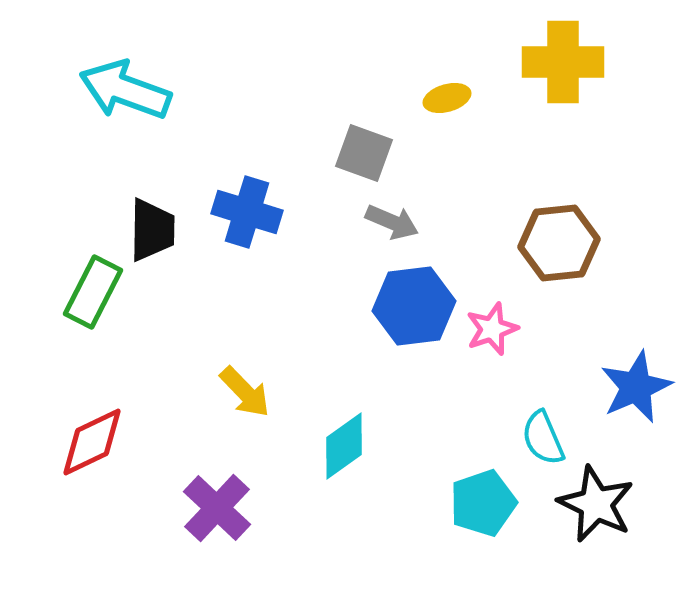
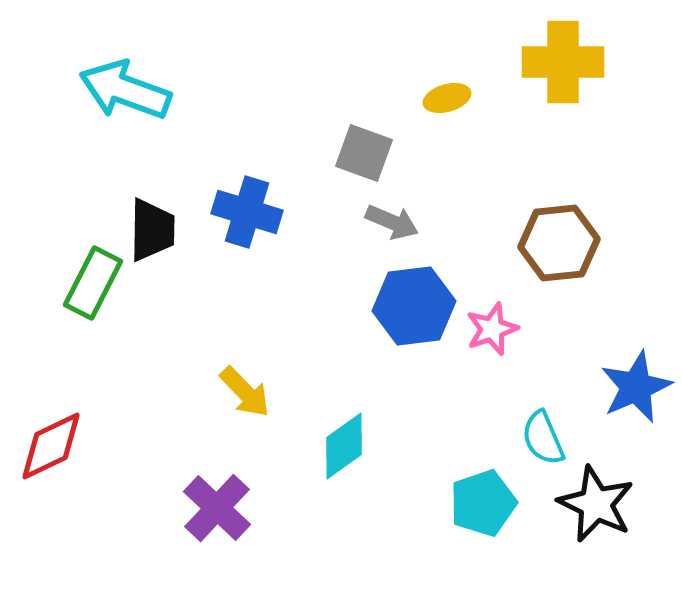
green rectangle: moved 9 px up
red diamond: moved 41 px left, 4 px down
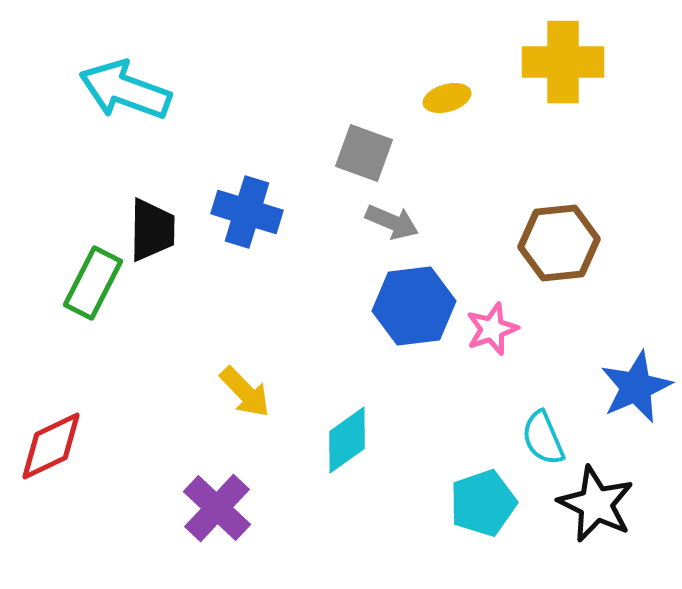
cyan diamond: moved 3 px right, 6 px up
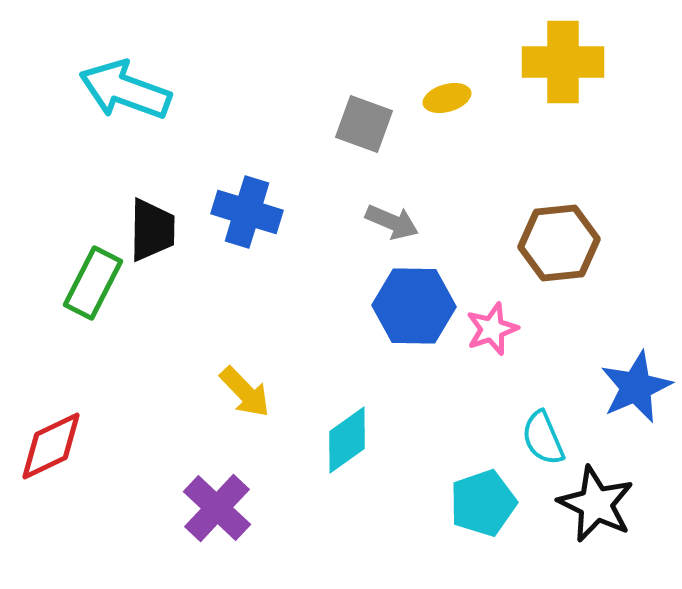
gray square: moved 29 px up
blue hexagon: rotated 8 degrees clockwise
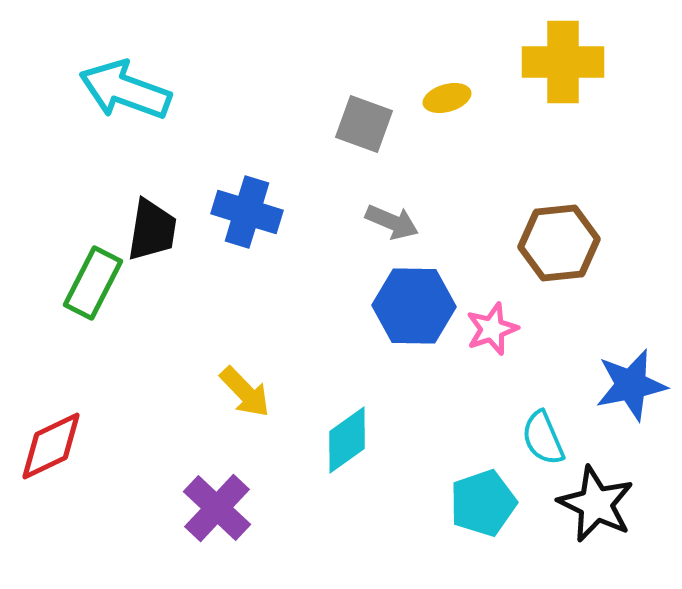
black trapezoid: rotated 8 degrees clockwise
blue star: moved 5 px left, 2 px up; rotated 12 degrees clockwise
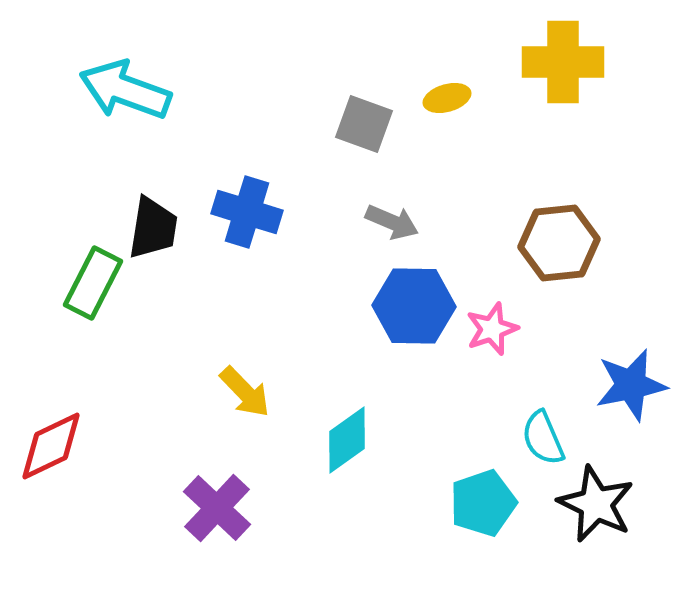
black trapezoid: moved 1 px right, 2 px up
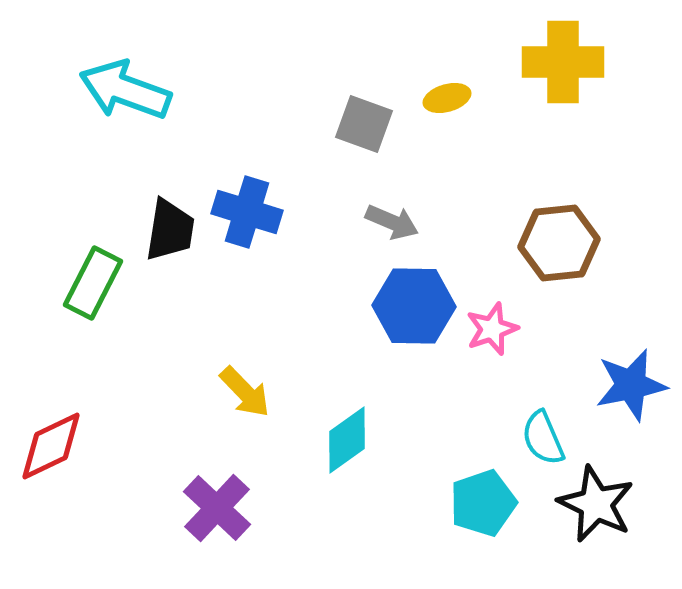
black trapezoid: moved 17 px right, 2 px down
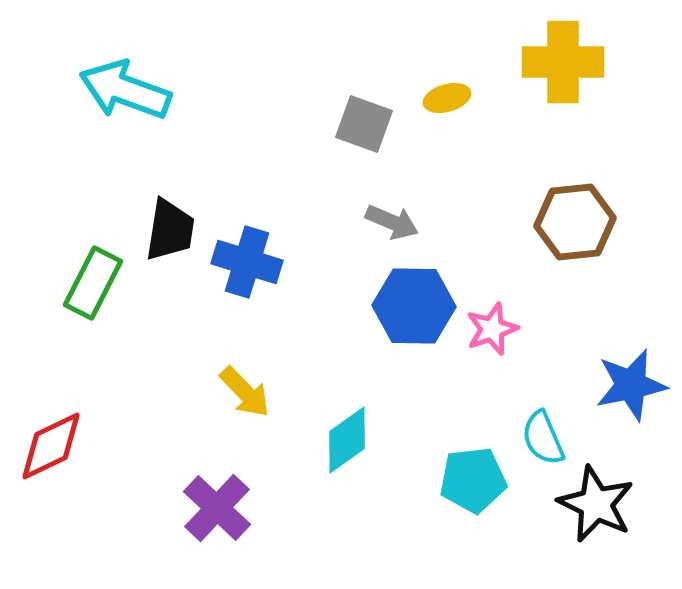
blue cross: moved 50 px down
brown hexagon: moved 16 px right, 21 px up
cyan pentagon: moved 10 px left, 23 px up; rotated 12 degrees clockwise
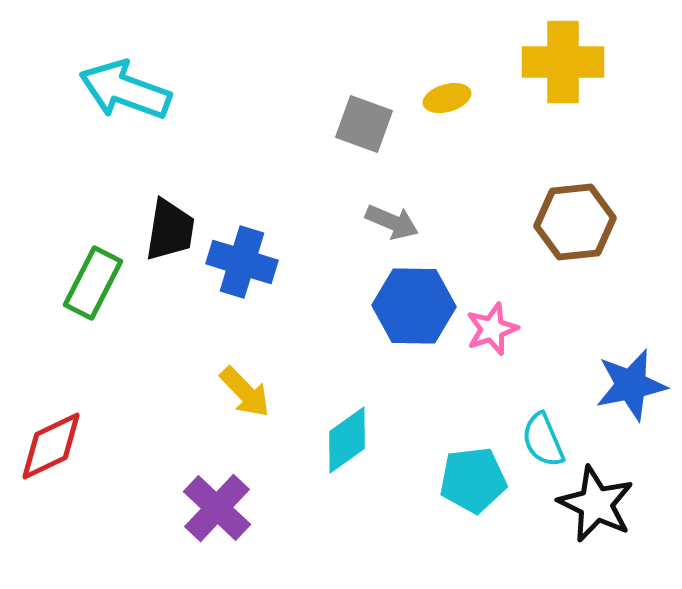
blue cross: moved 5 px left
cyan semicircle: moved 2 px down
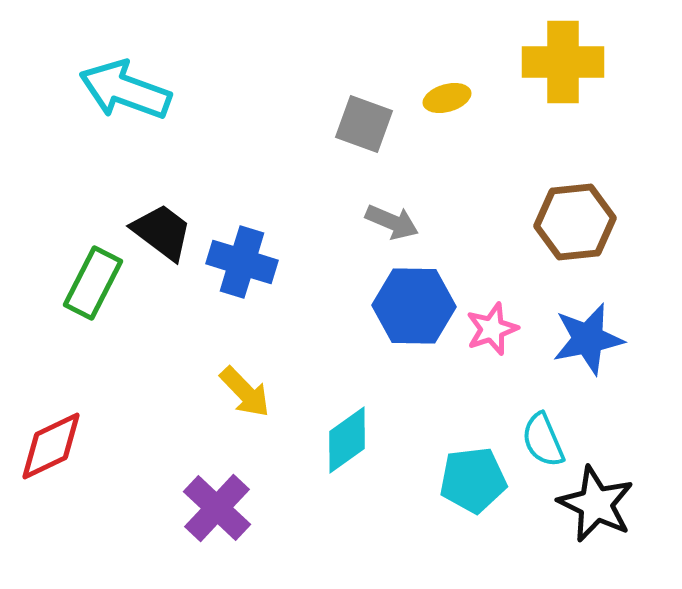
black trapezoid: moved 8 px left, 2 px down; rotated 62 degrees counterclockwise
blue star: moved 43 px left, 46 px up
